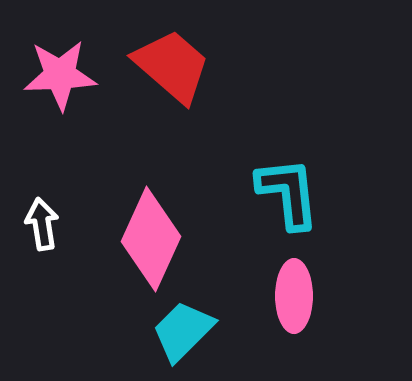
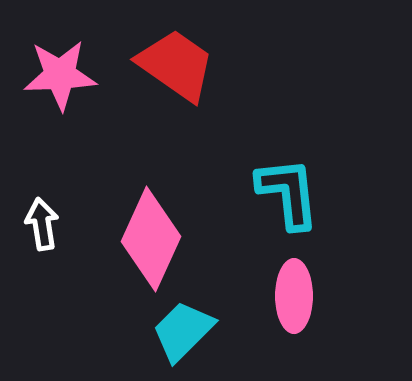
red trapezoid: moved 4 px right, 1 px up; rotated 6 degrees counterclockwise
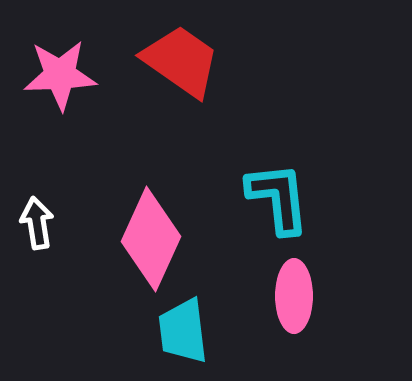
red trapezoid: moved 5 px right, 4 px up
cyan L-shape: moved 10 px left, 5 px down
white arrow: moved 5 px left, 1 px up
cyan trapezoid: rotated 52 degrees counterclockwise
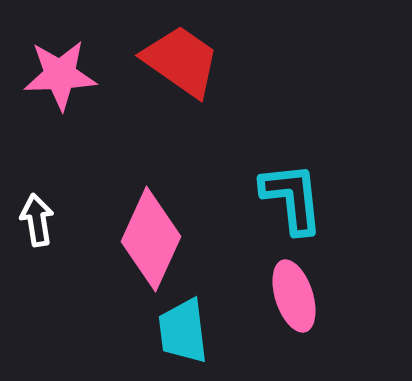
cyan L-shape: moved 14 px right
white arrow: moved 3 px up
pink ellipse: rotated 18 degrees counterclockwise
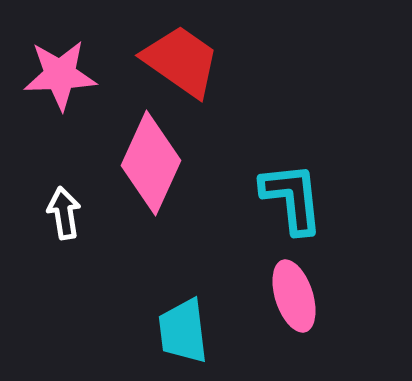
white arrow: moved 27 px right, 7 px up
pink diamond: moved 76 px up
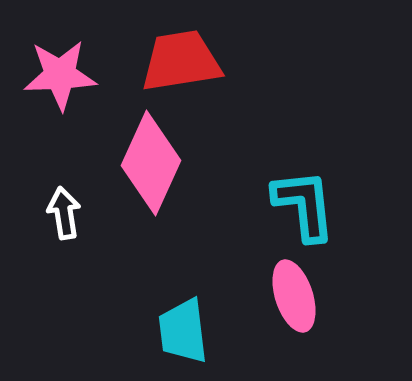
red trapezoid: rotated 44 degrees counterclockwise
cyan L-shape: moved 12 px right, 7 px down
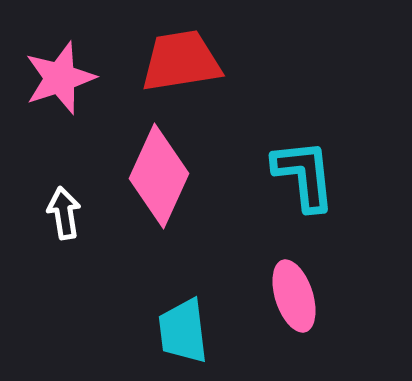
pink star: moved 3 px down; rotated 16 degrees counterclockwise
pink diamond: moved 8 px right, 13 px down
cyan L-shape: moved 30 px up
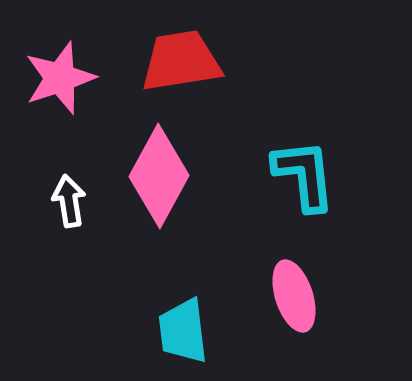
pink diamond: rotated 4 degrees clockwise
white arrow: moved 5 px right, 12 px up
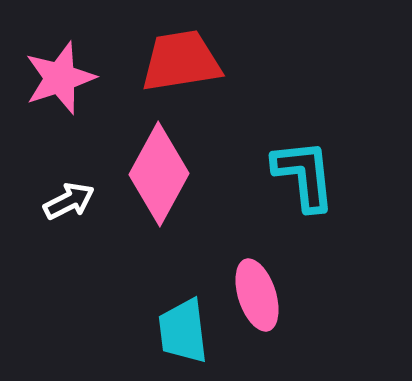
pink diamond: moved 2 px up
white arrow: rotated 72 degrees clockwise
pink ellipse: moved 37 px left, 1 px up
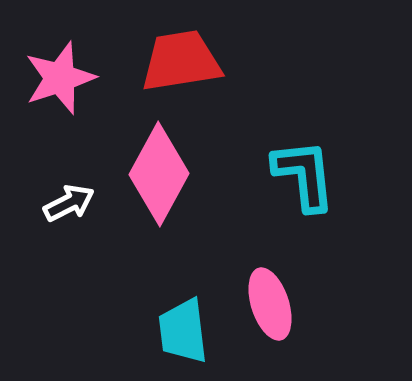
white arrow: moved 2 px down
pink ellipse: moved 13 px right, 9 px down
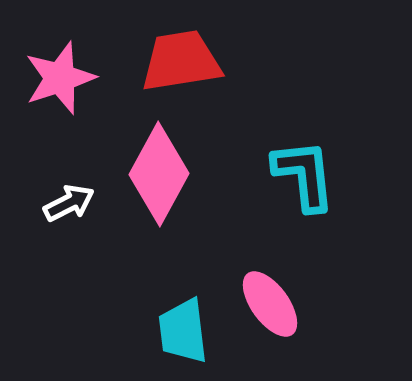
pink ellipse: rotated 18 degrees counterclockwise
